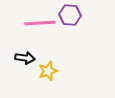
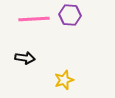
pink line: moved 6 px left, 4 px up
yellow star: moved 16 px right, 9 px down
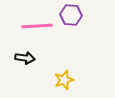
purple hexagon: moved 1 px right
pink line: moved 3 px right, 7 px down
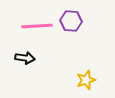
purple hexagon: moved 6 px down
yellow star: moved 22 px right
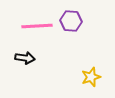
yellow star: moved 5 px right, 3 px up
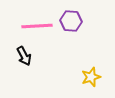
black arrow: moved 1 px left, 2 px up; rotated 54 degrees clockwise
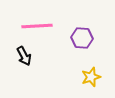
purple hexagon: moved 11 px right, 17 px down
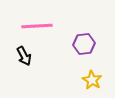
purple hexagon: moved 2 px right, 6 px down; rotated 10 degrees counterclockwise
yellow star: moved 1 px right, 3 px down; rotated 24 degrees counterclockwise
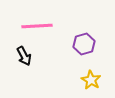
purple hexagon: rotated 10 degrees counterclockwise
yellow star: moved 1 px left
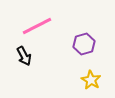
pink line: rotated 24 degrees counterclockwise
